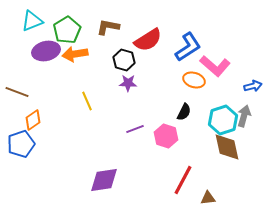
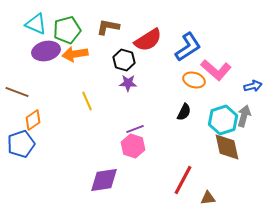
cyan triangle: moved 4 px right, 3 px down; rotated 45 degrees clockwise
green pentagon: rotated 16 degrees clockwise
pink L-shape: moved 1 px right, 4 px down
pink hexagon: moved 33 px left, 10 px down
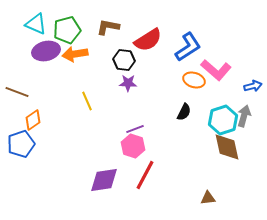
black hexagon: rotated 10 degrees counterclockwise
red line: moved 38 px left, 5 px up
